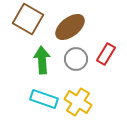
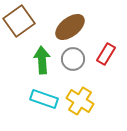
brown square: moved 9 px left, 2 px down; rotated 24 degrees clockwise
gray circle: moved 3 px left
yellow cross: moved 2 px right, 1 px up
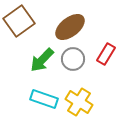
green arrow: rotated 132 degrees counterclockwise
yellow cross: moved 1 px left, 1 px down
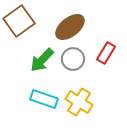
red rectangle: moved 1 px up
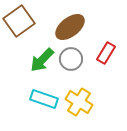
gray circle: moved 2 px left
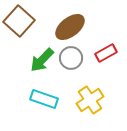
brown square: rotated 12 degrees counterclockwise
red rectangle: rotated 30 degrees clockwise
gray circle: moved 1 px up
yellow cross: moved 11 px right, 2 px up; rotated 24 degrees clockwise
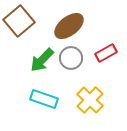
brown square: rotated 8 degrees clockwise
brown ellipse: moved 1 px left, 1 px up
yellow cross: rotated 12 degrees counterclockwise
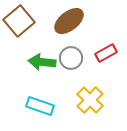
brown ellipse: moved 5 px up
green arrow: moved 2 px down; rotated 52 degrees clockwise
cyan rectangle: moved 4 px left, 7 px down
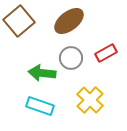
green arrow: moved 11 px down
